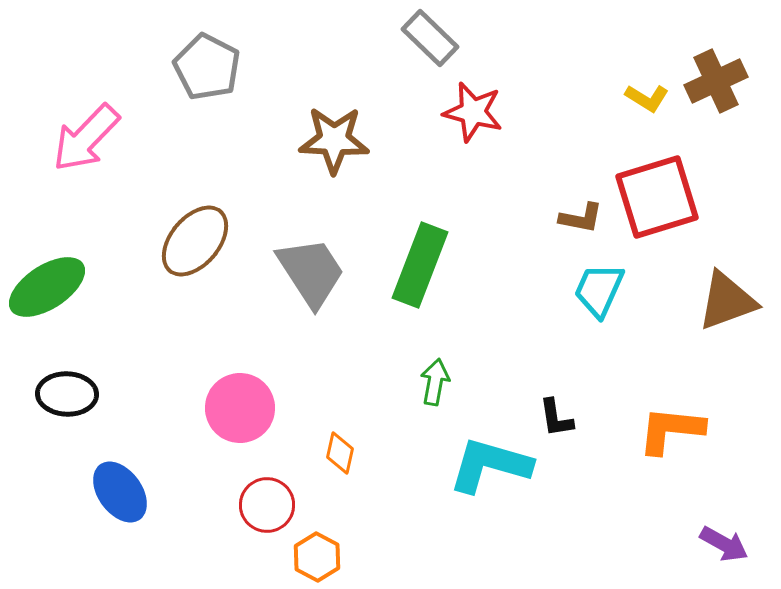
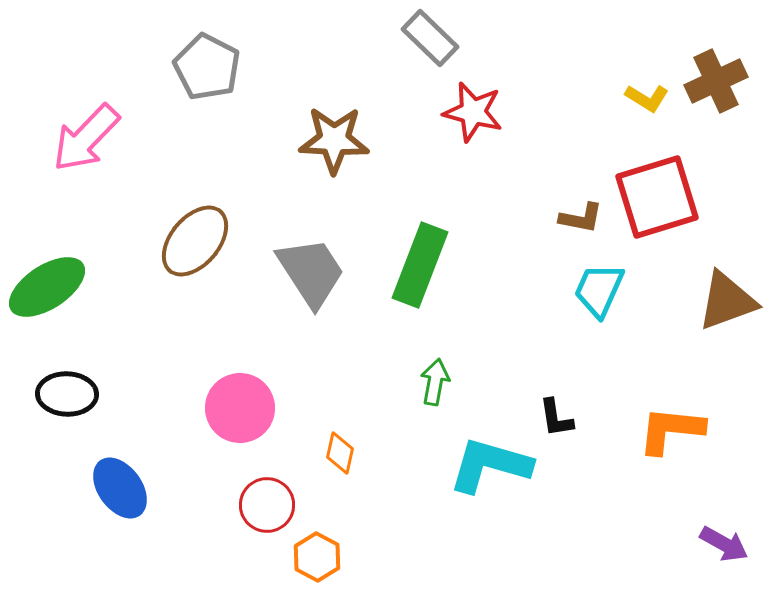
blue ellipse: moved 4 px up
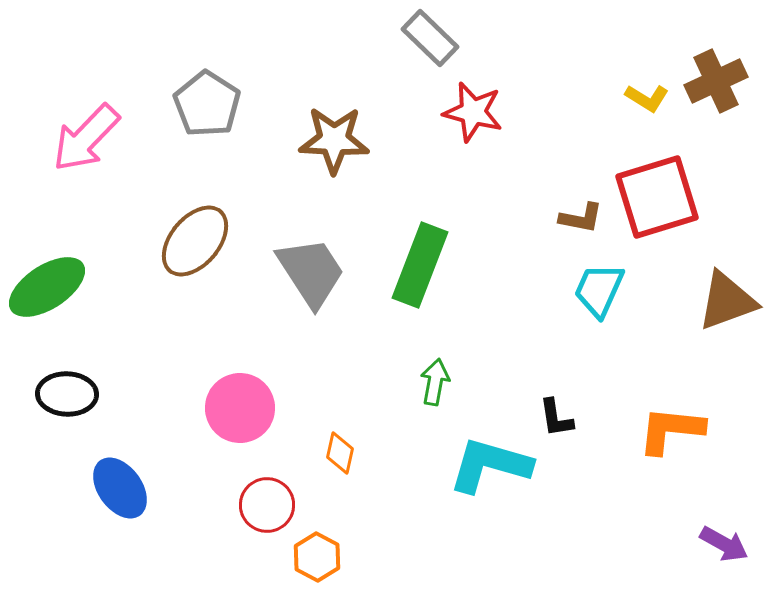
gray pentagon: moved 37 px down; rotated 6 degrees clockwise
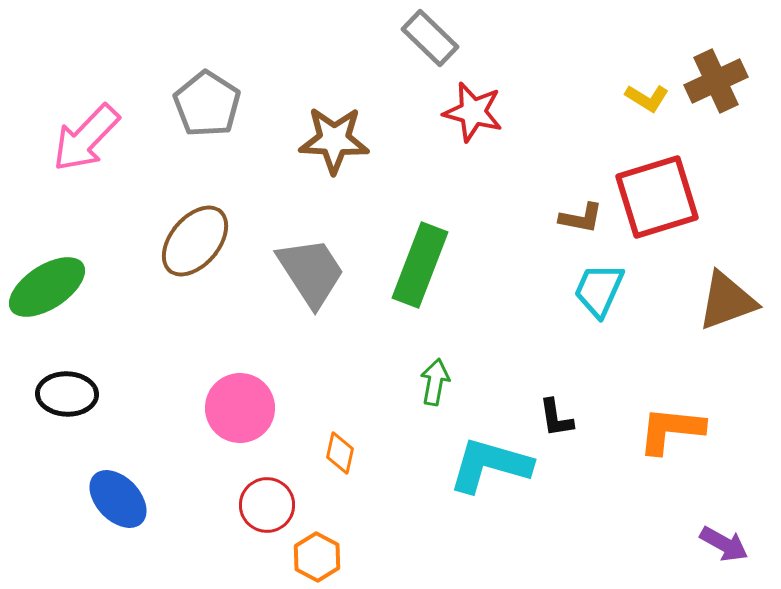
blue ellipse: moved 2 px left, 11 px down; rotated 8 degrees counterclockwise
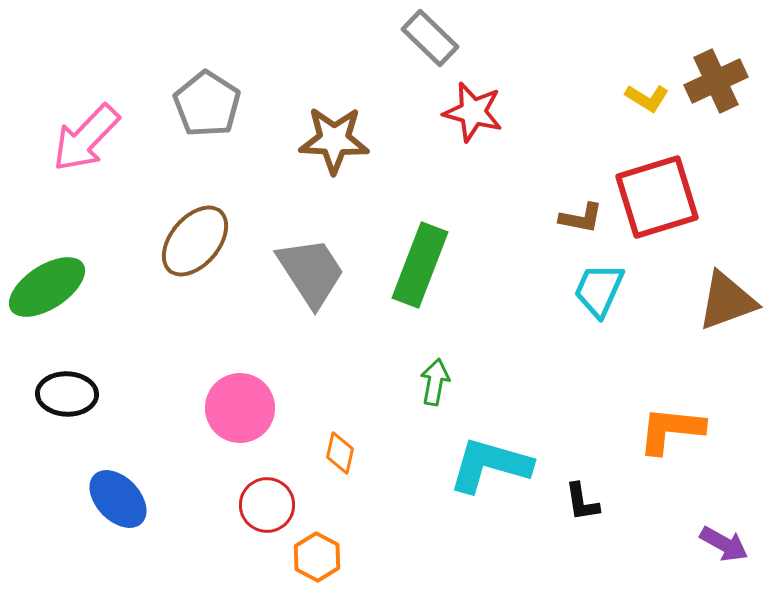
black L-shape: moved 26 px right, 84 px down
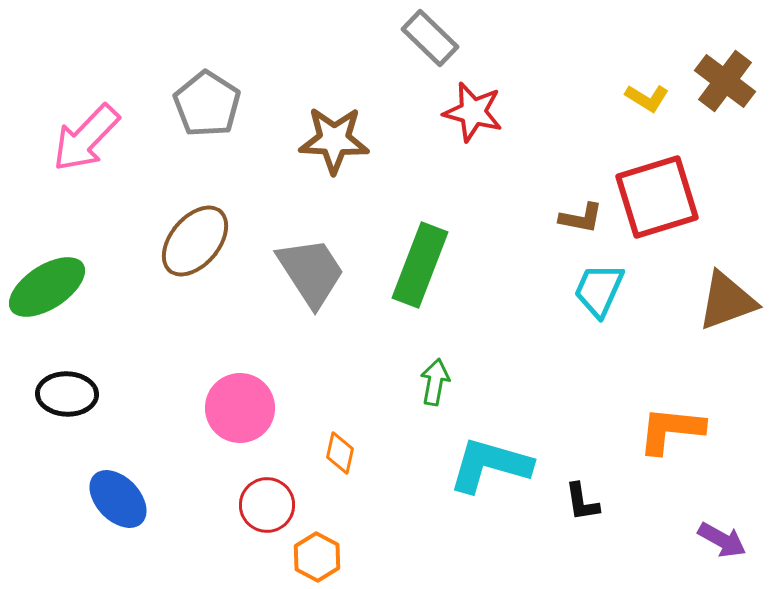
brown cross: moved 9 px right; rotated 28 degrees counterclockwise
purple arrow: moved 2 px left, 4 px up
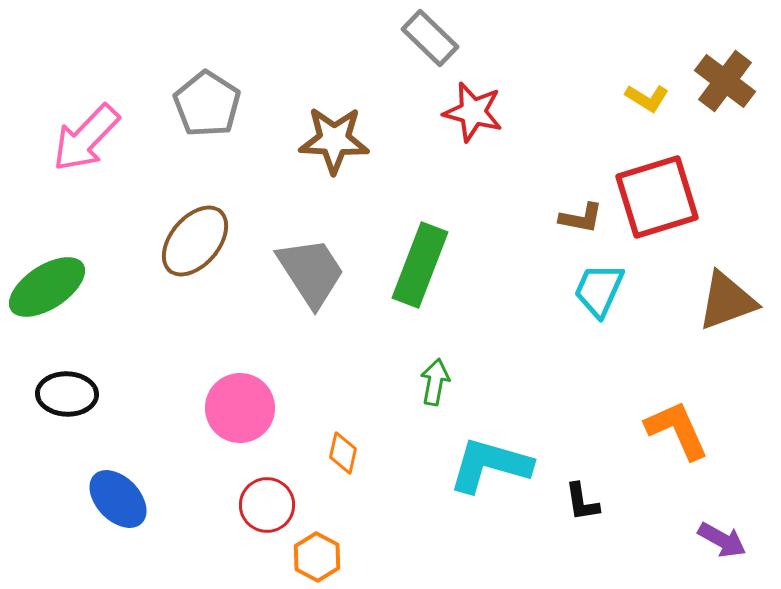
orange L-shape: moved 6 px right; rotated 60 degrees clockwise
orange diamond: moved 3 px right
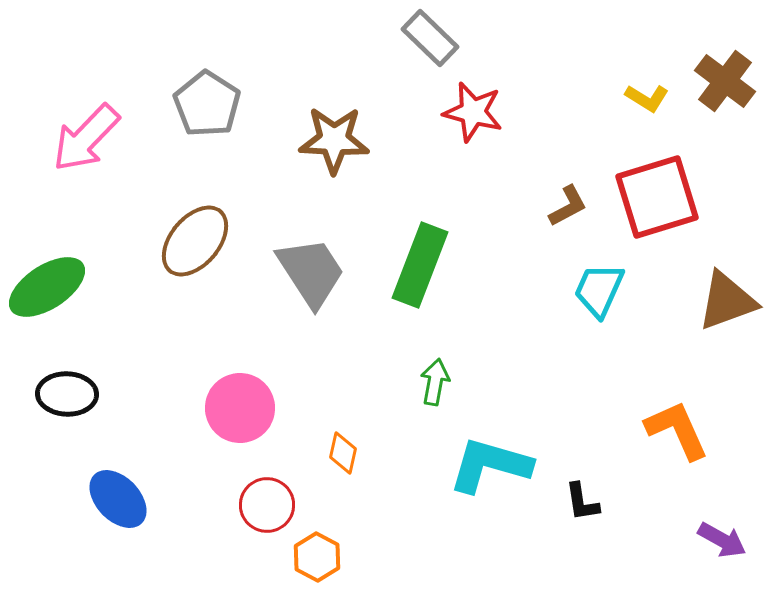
brown L-shape: moved 13 px left, 12 px up; rotated 39 degrees counterclockwise
